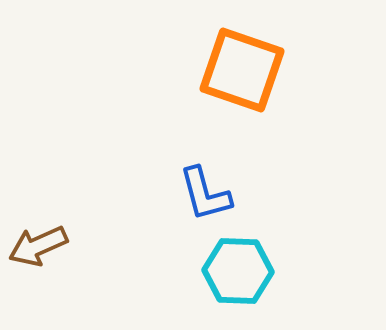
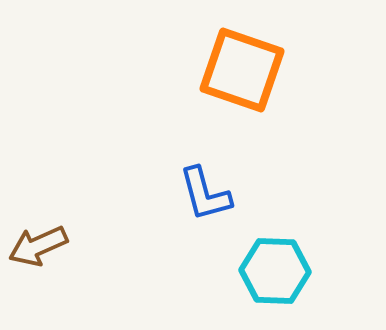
cyan hexagon: moved 37 px right
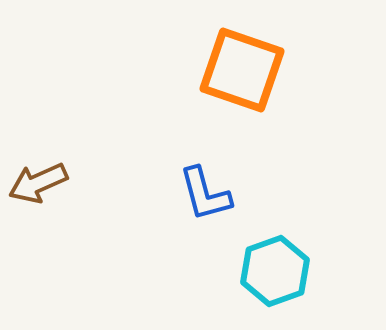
brown arrow: moved 63 px up
cyan hexagon: rotated 22 degrees counterclockwise
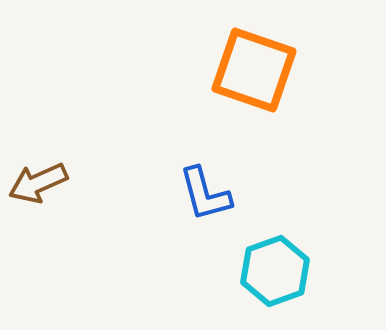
orange square: moved 12 px right
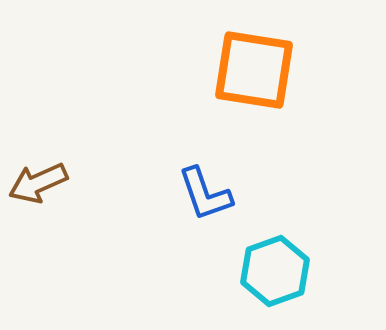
orange square: rotated 10 degrees counterclockwise
blue L-shape: rotated 4 degrees counterclockwise
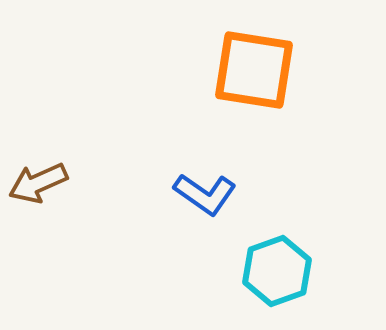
blue L-shape: rotated 36 degrees counterclockwise
cyan hexagon: moved 2 px right
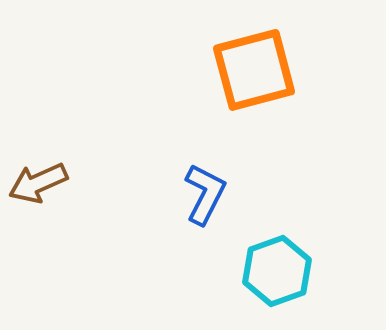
orange square: rotated 24 degrees counterclockwise
blue L-shape: rotated 98 degrees counterclockwise
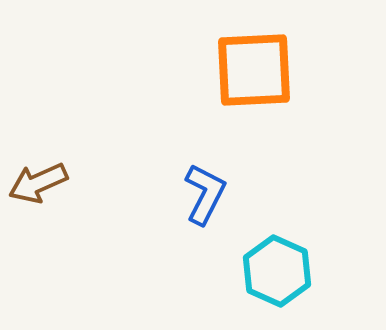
orange square: rotated 12 degrees clockwise
cyan hexagon: rotated 16 degrees counterclockwise
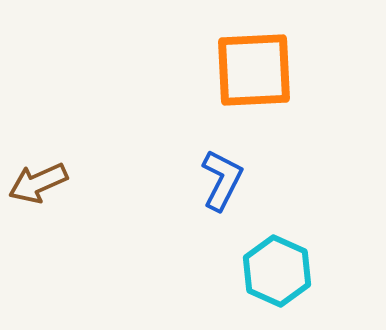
blue L-shape: moved 17 px right, 14 px up
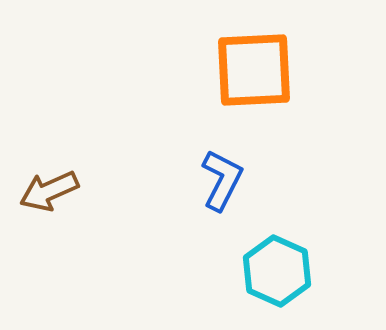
brown arrow: moved 11 px right, 8 px down
